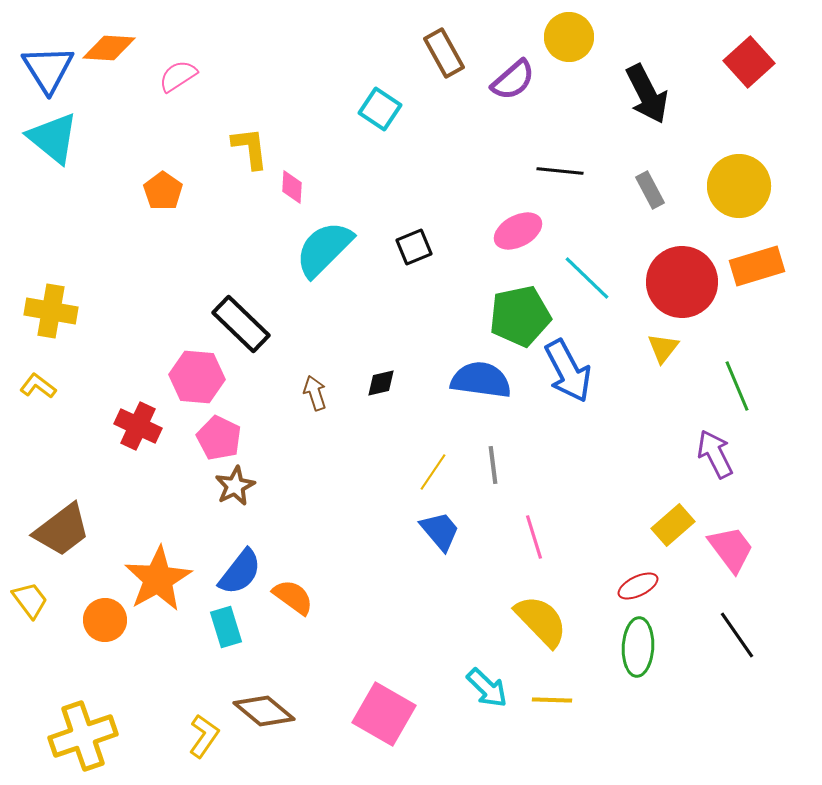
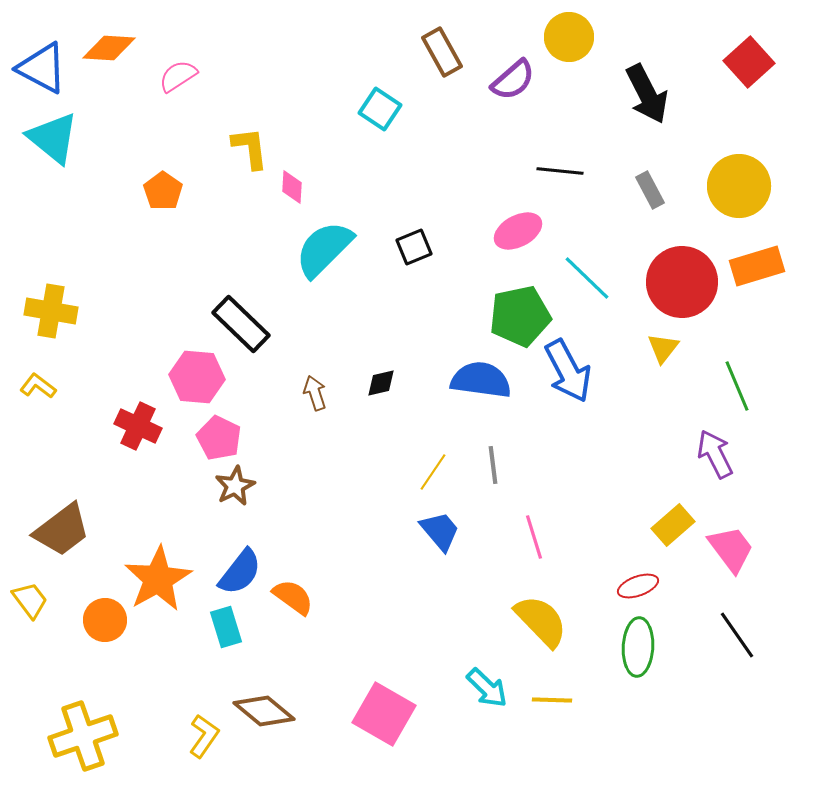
brown rectangle at (444, 53): moved 2 px left, 1 px up
blue triangle at (48, 69): moved 6 px left, 1 px up; rotated 30 degrees counterclockwise
red ellipse at (638, 586): rotated 6 degrees clockwise
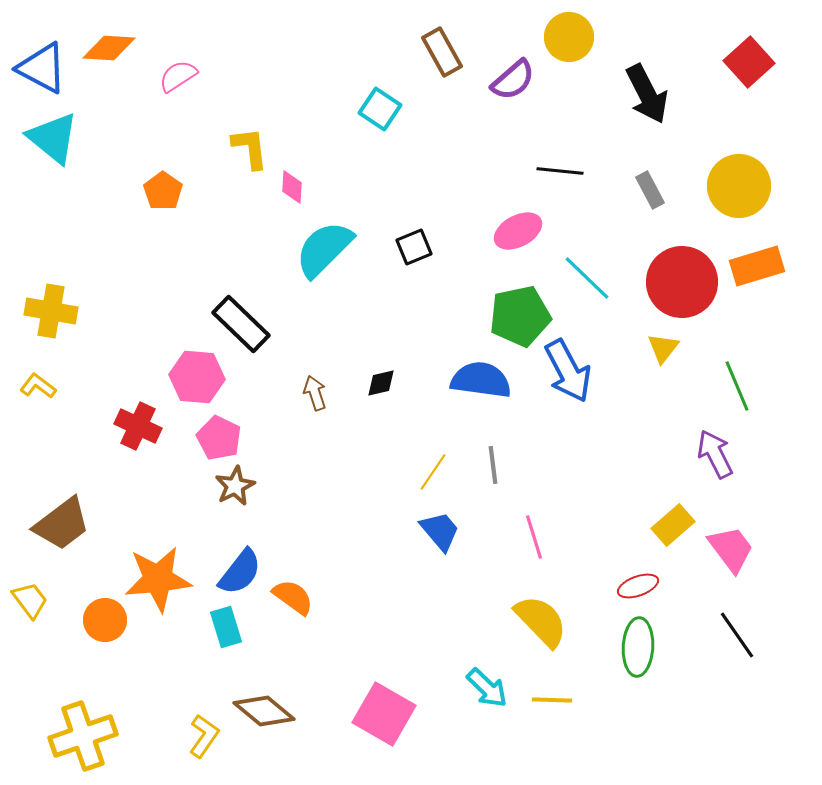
brown trapezoid at (62, 530): moved 6 px up
orange star at (158, 579): rotated 24 degrees clockwise
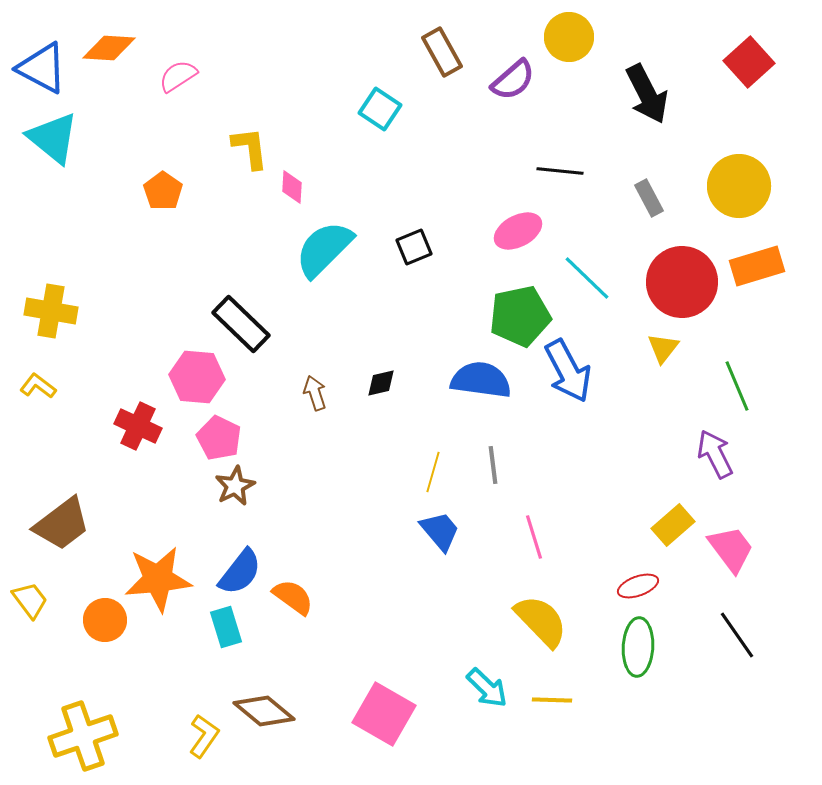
gray rectangle at (650, 190): moved 1 px left, 8 px down
yellow line at (433, 472): rotated 18 degrees counterclockwise
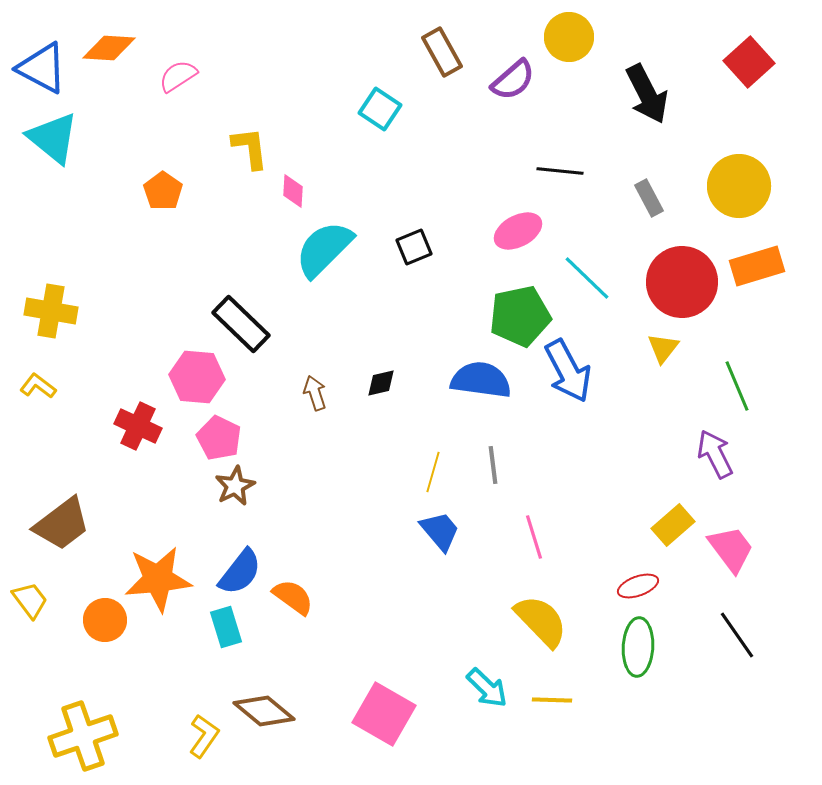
pink diamond at (292, 187): moved 1 px right, 4 px down
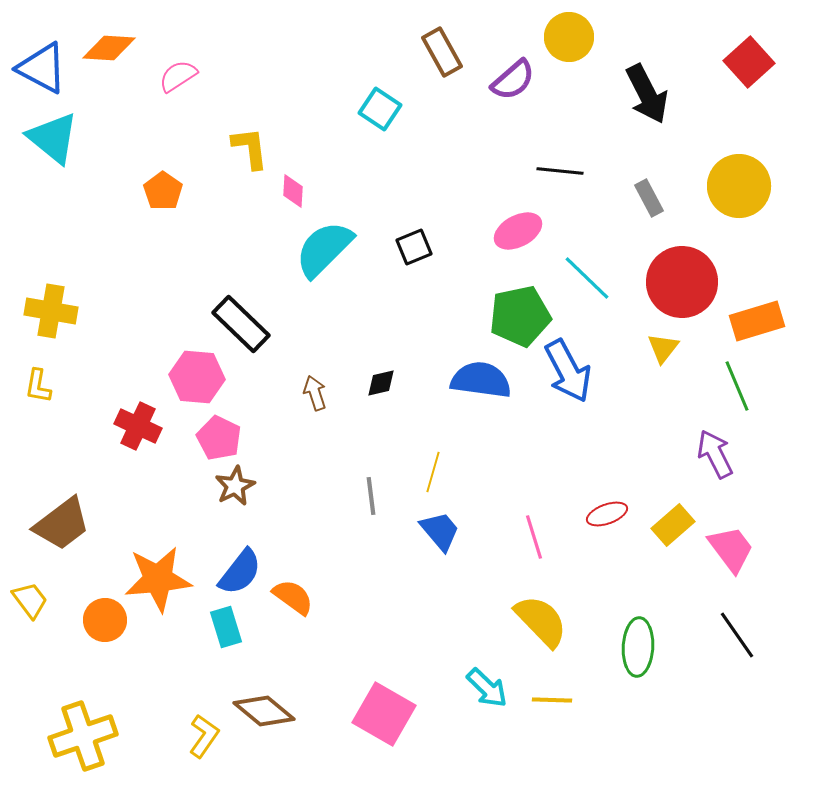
orange rectangle at (757, 266): moved 55 px down
yellow L-shape at (38, 386): rotated 117 degrees counterclockwise
gray line at (493, 465): moved 122 px left, 31 px down
red ellipse at (638, 586): moved 31 px left, 72 px up
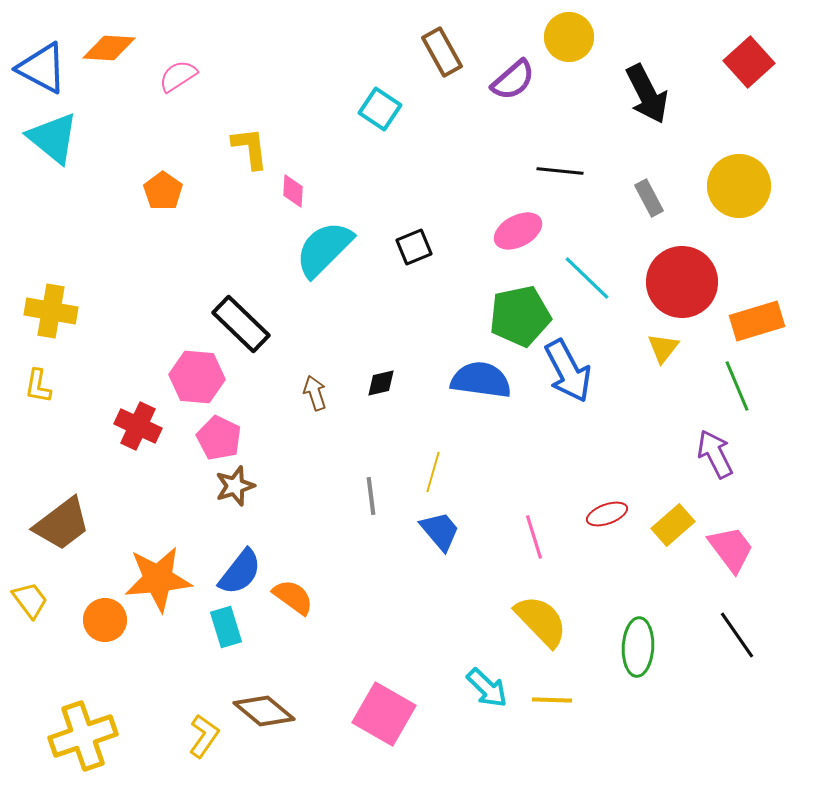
brown star at (235, 486): rotated 9 degrees clockwise
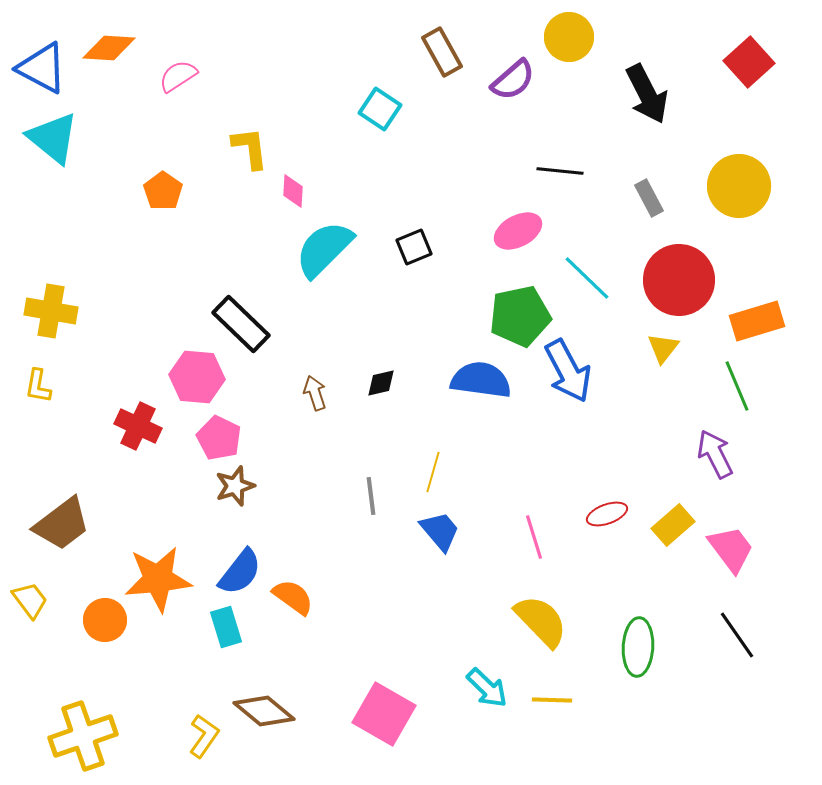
red circle at (682, 282): moved 3 px left, 2 px up
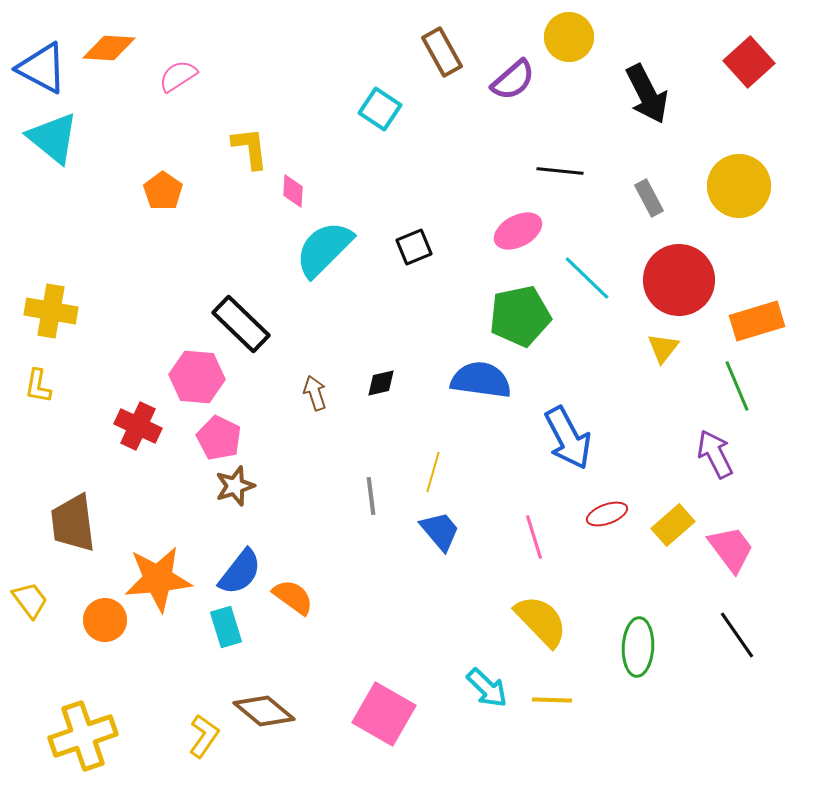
blue arrow at (568, 371): moved 67 px down
brown trapezoid at (62, 524): moved 11 px right, 1 px up; rotated 120 degrees clockwise
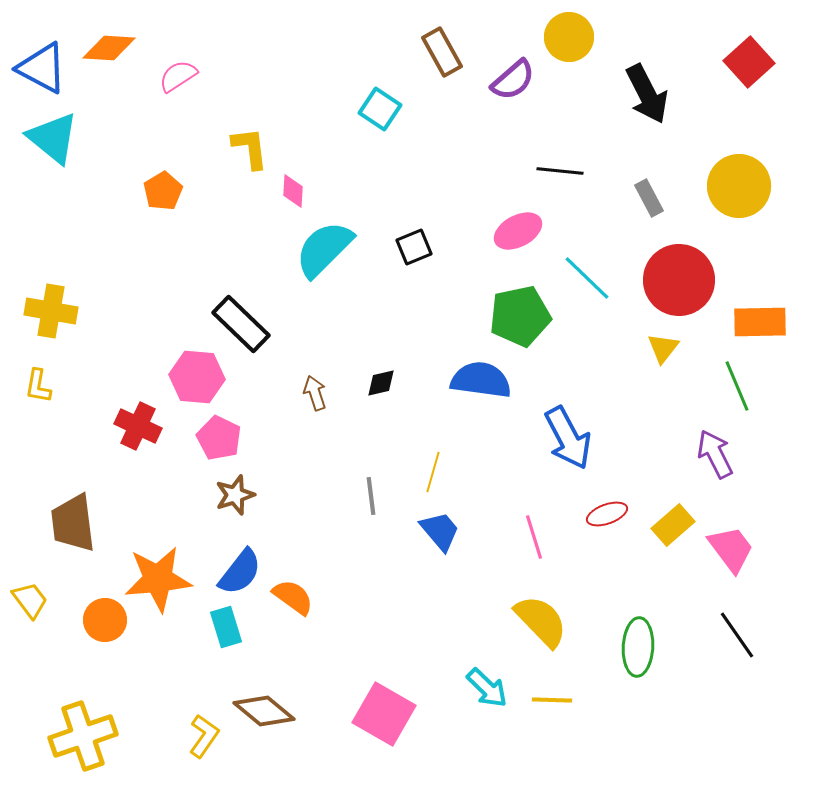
orange pentagon at (163, 191): rotated 6 degrees clockwise
orange rectangle at (757, 321): moved 3 px right, 1 px down; rotated 16 degrees clockwise
brown star at (235, 486): moved 9 px down
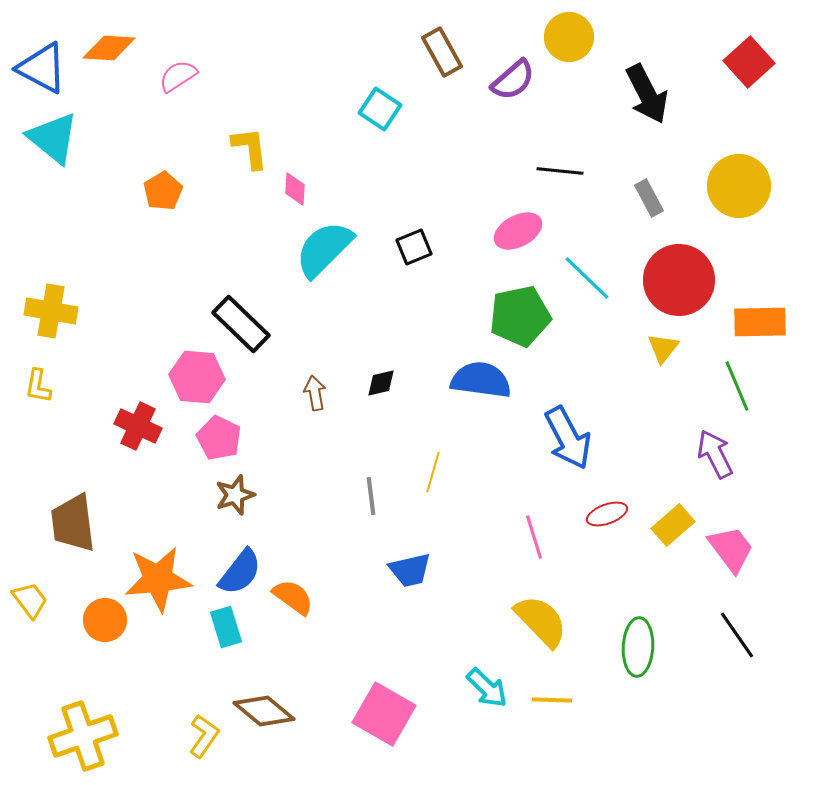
pink diamond at (293, 191): moved 2 px right, 2 px up
brown arrow at (315, 393): rotated 8 degrees clockwise
blue trapezoid at (440, 531): moved 30 px left, 39 px down; rotated 117 degrees clockwise
